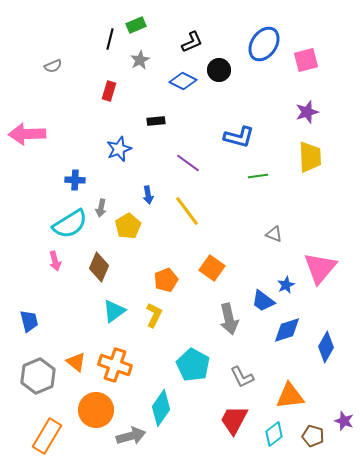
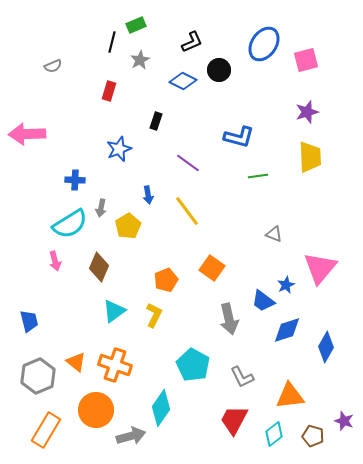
black line at (110, 39): moved 2 px right, 3 px down
black rectangle at (156, 121): rotated 66 degrees counterclockwise
orange rectangle at (47, 436): moved 1 px left, 6 px up
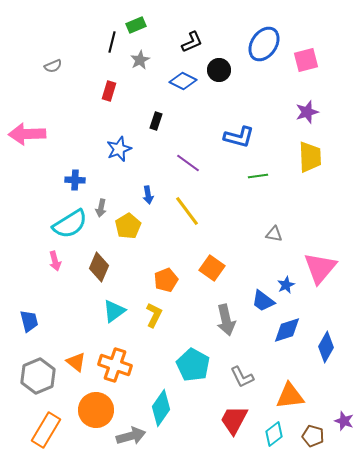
gray triangle at (274, 234): rotated 12 degrees counterclockwise
gray arrow at (229, 319): moved 3 px left, 1 px down
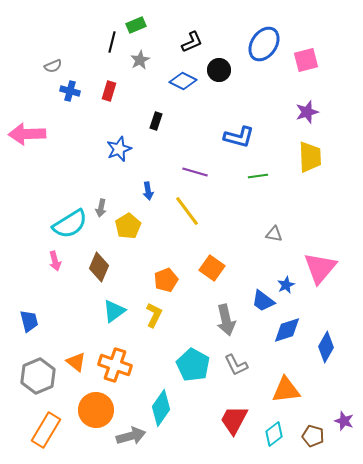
purple line at (188, 163): moved 7 px right, 9 px down; rotated 20 degrees counterclockwise
blue cross at (75, 180): moved 5 px left, 89 px up; rotated 12 degrees clockwise
blue arrow at (148, 195): moved 4 px up
gray L-shape at (242, 377): moved 6 px left, 12 px up
orange triangle at (290, 396): moved 4 px left, 6 px up
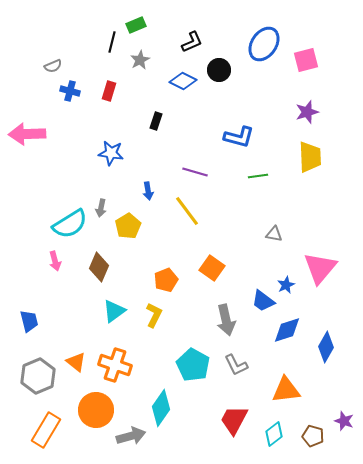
blue star at (119, 149): moved 8 px left, 4 px down; rotated 30 degrees clockwise
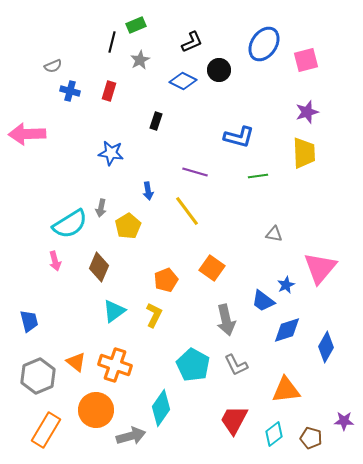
yellow trapezoid at (310, 157): moved 6 px left, 4 px up
purple star at (344, 421): rotated 18 degrees counterclockwise
brown pentagon at (313, 436): moved 2 px left, 2 px down
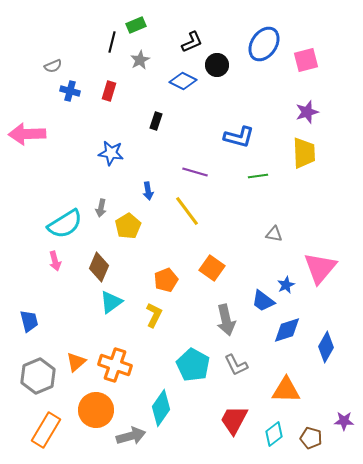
black circle at (219, 70): moved 2 px left, 5 px up
cyan semicircle at (70, 224): moved 5 px left
cyan triangle at (114, 311): moved 3 px left, 9 px up
orange triangle at (76, 362): rotated 40 degrees clockwise
orange triangle at (286, 390): rotated 8 degrees clockwise
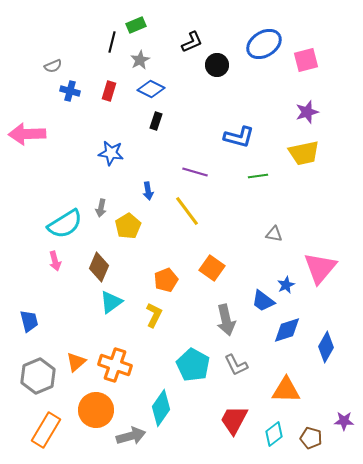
blue ellipse at (264, 44): rotated 24 degrees clockwise
blue diamond at (183, 81): moved 32 px left, 8 px down
yellow trapezoid at (304, 153): rotated 80 degrees clockwise
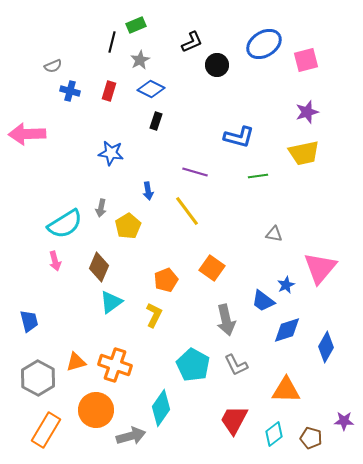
orange triangle at (76, 362): rotated 25 degrees clockwise
gray hexagon at (38, 376): moved 2 px down; rotated 8 degrees counterclockwise
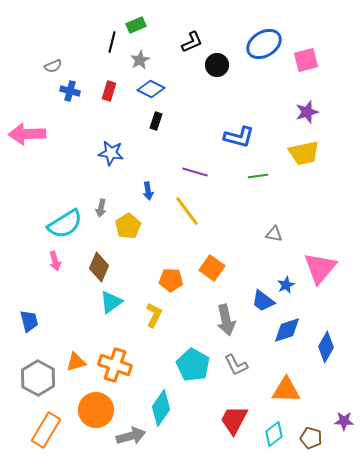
orange pentagon at (166, 280): moved 5 px right; rotated 25 degrees clockwise
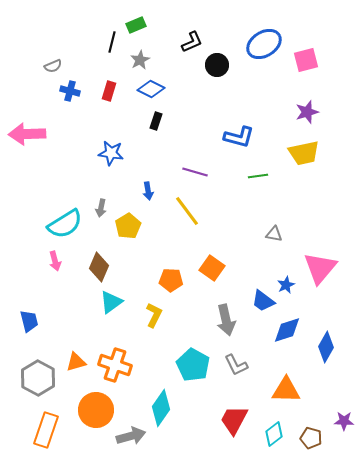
orange rectangle at (46, 430): rotated 12 degrees counterclockwise
